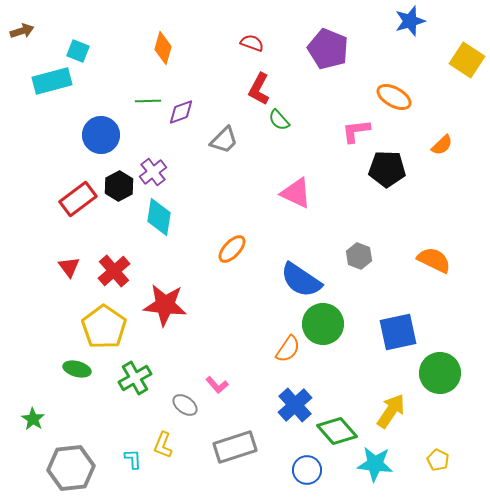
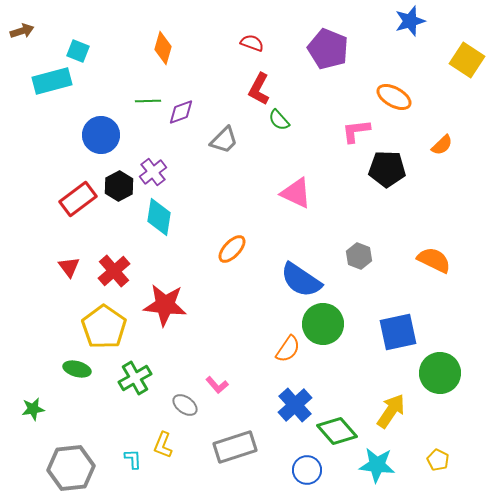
green star at (33, 419): moved 10 px up; rotated 30 degrees clockwise
cyan star at (375, 464): moved 2 px right, 1 px down
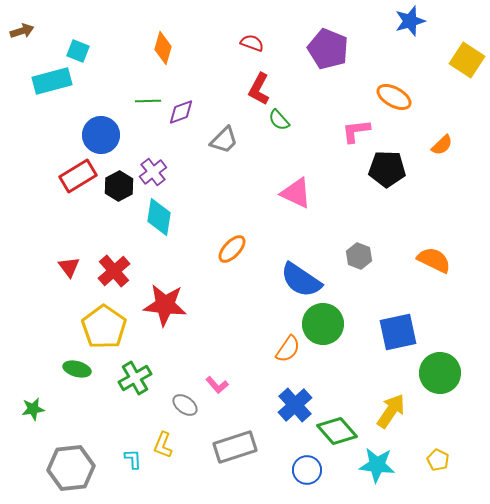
red rectangle at (78, 199): moved 23 px up; rotated 6 degrees clockwise
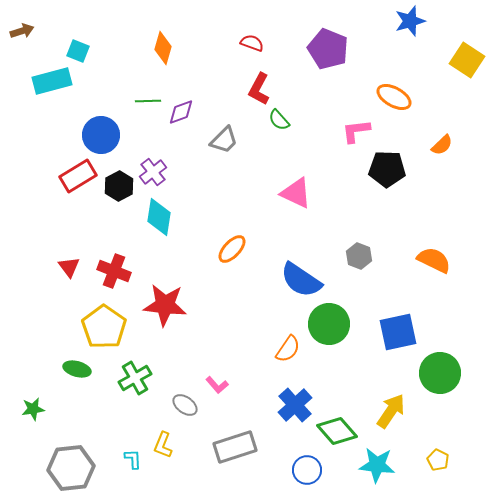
red cross at (114, 271): rotated 28 degrees counterclockwise
green circle at (323, 324): moved 6 px right
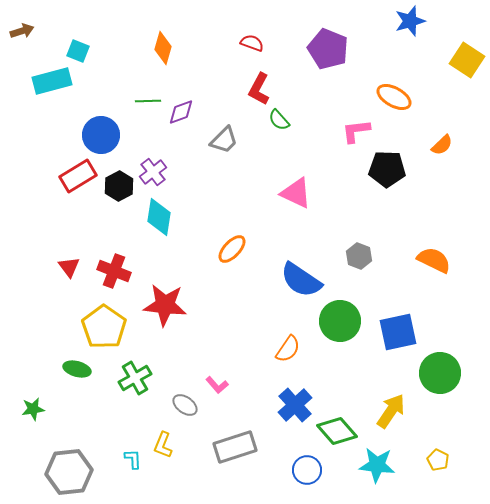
green circle at (329, 324): moved 11 px right, 3 px up
gray hexagon at (71, 468): moved 2 px left, 4 px down
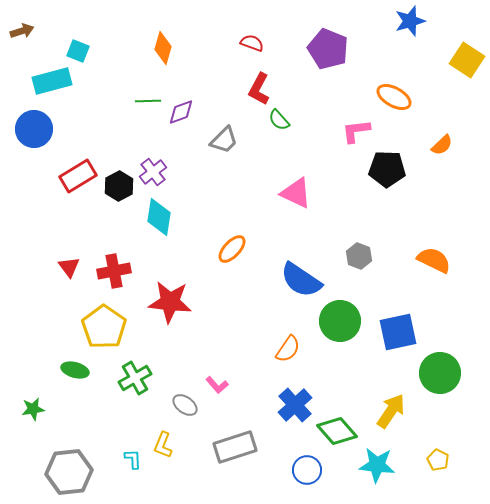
blue circle at (101, 135): moved 67 px left, 6 px up
red cross at (114, 271): rotated 32 degrees counterclockwise
red star at (165, 305): moved 5 px right, 3 px up
green ellipse at (77, 369): moved 2 px left, 1 px down
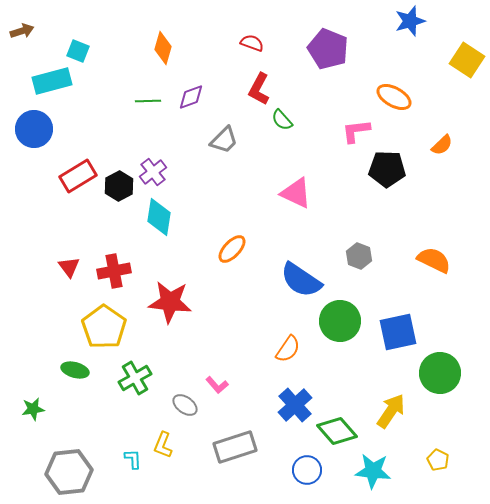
purple diamond at (181, 112): moved 10 px right, 15 px up
green semicircle at (279, 120): moved 3 px right
cyan star at (377, 465): moved 4 px left, 6 px down
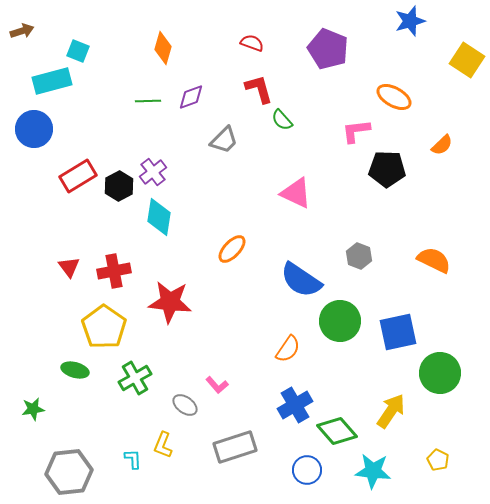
red L-shape at (259, 89): rotated 136 degrees clockwise
blue cross at (295, 405): rotated 12 degrees clockwise
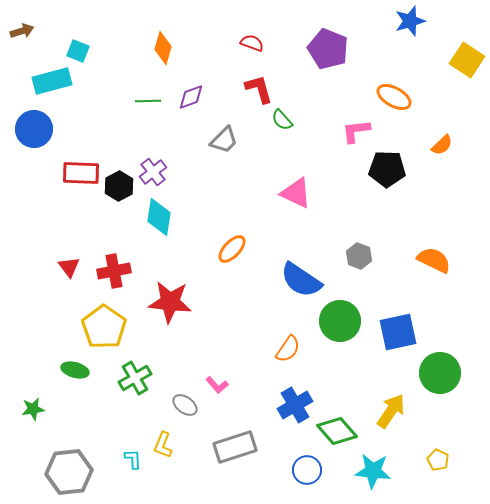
red rectangle at (78, 176): moved 3 px right, 3 px up; rotated 33 degrees clockwise
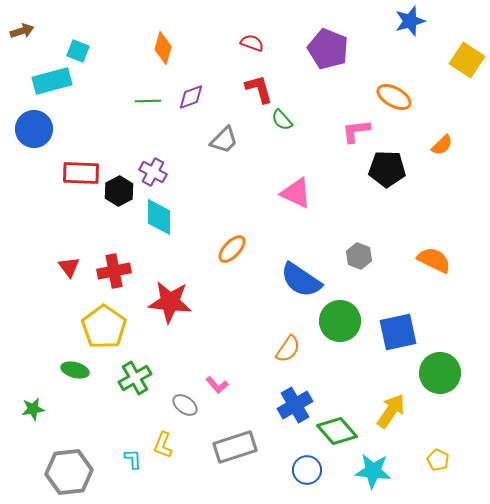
purple cross at (153, 172): rotated 24 degrees counterclockwise
black hexagon at (119, 186): moved 5 px down
cyan diamond at (159, 217): rotated 9 degrees counterclockwise
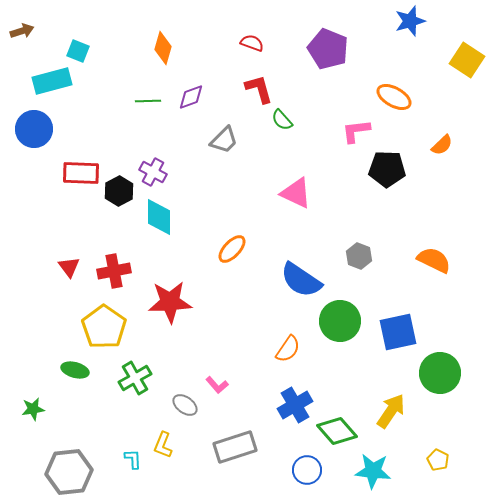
red star at (170, 302): rotated 9 degrees counterclockwise
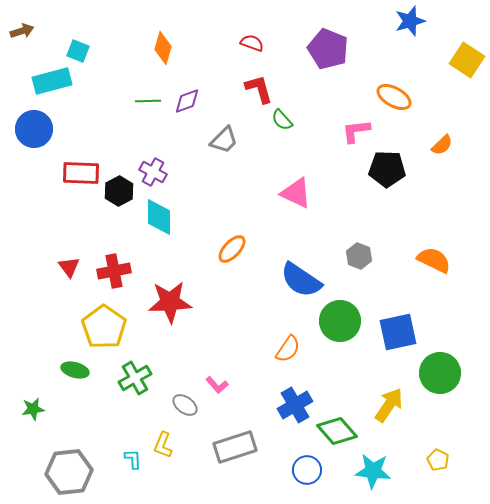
purple diamond at (191, 97): moved 4 px left, 4 px down
yellow arrow at (391, 411): moved 2 px left, 6 px up
